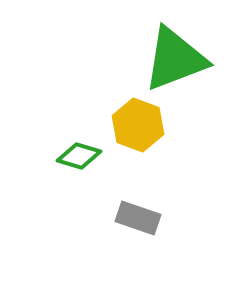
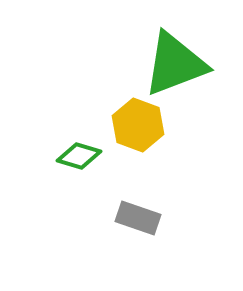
green triangle: moved 5 px down
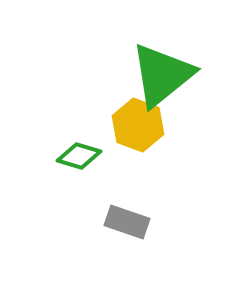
green triangle: moved 13 px left, 11 px down; rotated 18 degrees counterclockwise
gray rectangle: moved 11 px left, 4 px down
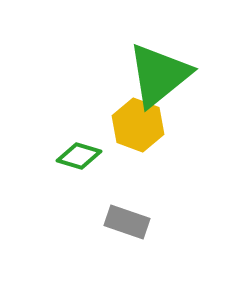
green triangle: moved 3 px left
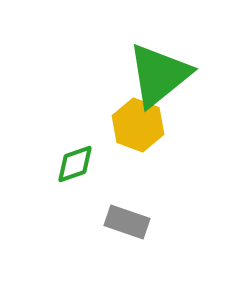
green diamond: moved 4 px left, 8 px down; rotated 36 degrees counterclockwise
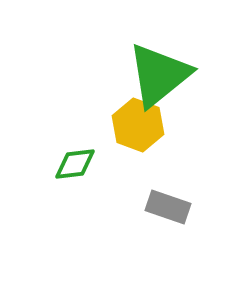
green diamond: rotated 12 degrees clockwise
gray rectangle: moved 41 px right, 15 px up
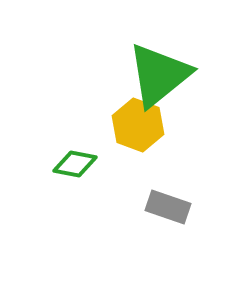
green diamond: rotated 18 degrees clockwise
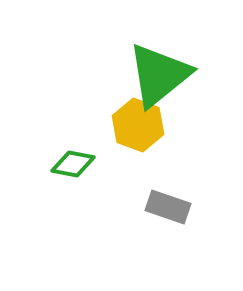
green diamond: moved 2 px left
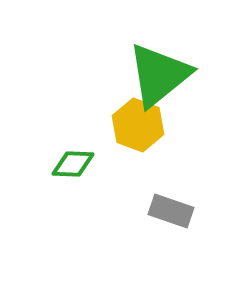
green diamond: rotated 9 degrees counterclockwise
gray rectangle: moved 3 px right, 4 px down
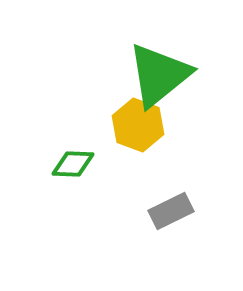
gray rectangle: rotated 45 degrees counterclockwise
